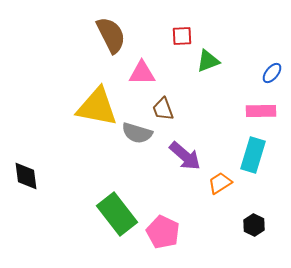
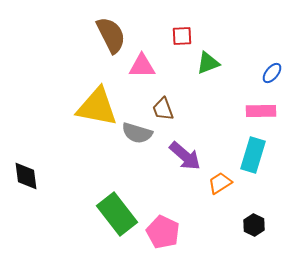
green triangle: moved 2 px down
pink triangle: moved 7 px up
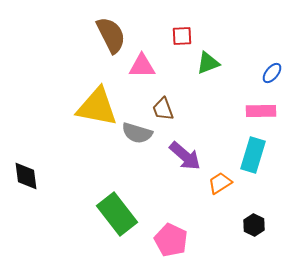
pink pentagon: moved 8 px right, 8 px down
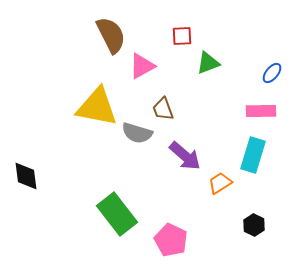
pink triangle: rotated 28 degrees counterclockwise
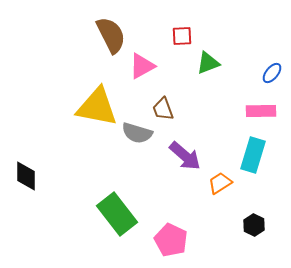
black diamond: rotated 8 degrees clockwise
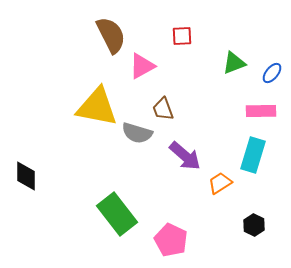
green triangle: moved 26 px right
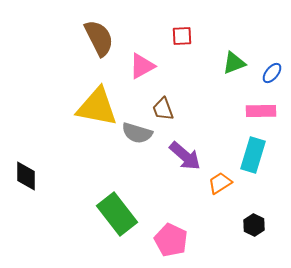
brown semicircle: moved 12 px left, 3 px down
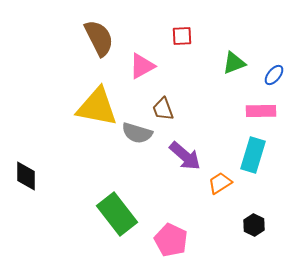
blue ellipse: moved 2 px right, 2 px down
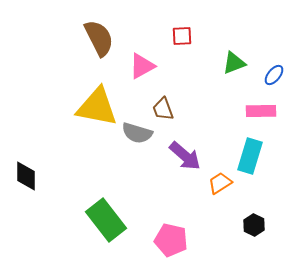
cyan rectangle: moved 3 px left, 1 px down
green rectangle: moved 11 px left, 6 px down
pink pentagon: rotated 12 degrees counterclockwise
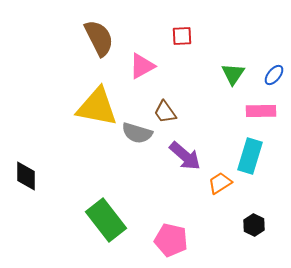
green triangle: moved 1 px left, 11 px down; rotated 35 degrees counterclockwise
brown trapezoid: moved 2 px right, 3 px down; rotated 15 degrees counterclockwise
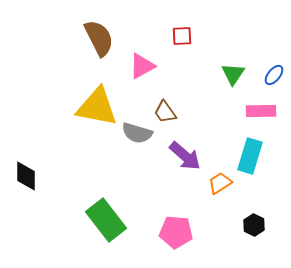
pink pentagon: moved 5 px right, 8 px up; rotated 8 degrees counterclockwise
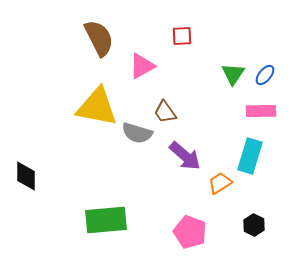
blue ellipse: moved 9 px left
green rectangle: rotated 57 degrees counterclockwise
pink pentagon: moved 14 px right; rotated 16 degrees clockwise
